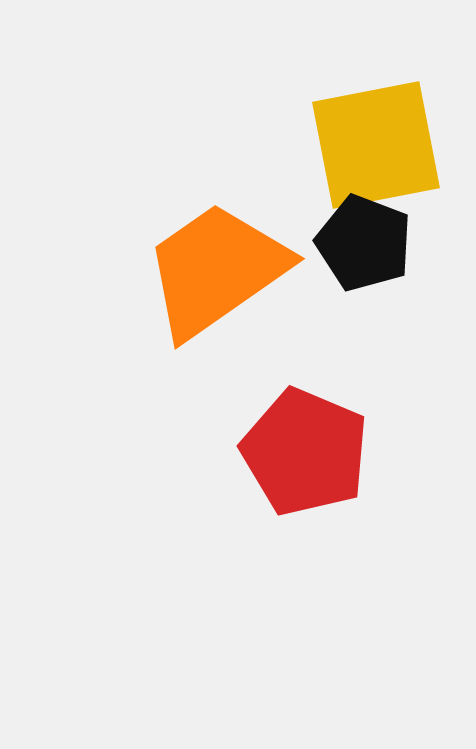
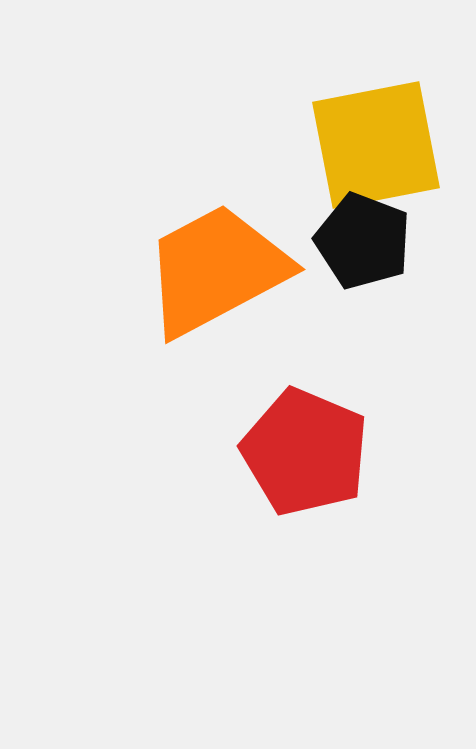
black pentagon: moved 1 px left, 2 px up
orange trapezoid: rotated 7 degrees clockwise
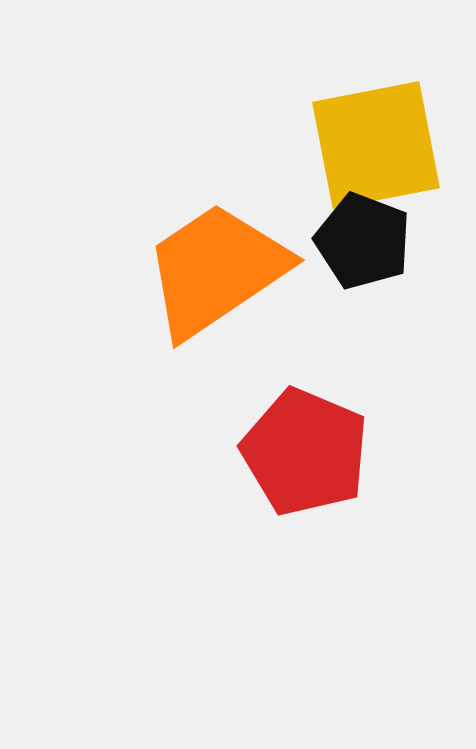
orange trapezoid: rotated 6 degrees counterclockwise
